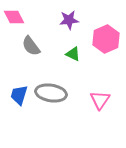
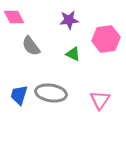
pink hexagon: rotated 16 degrees clockwise
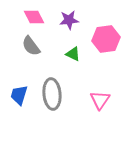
pink diamond: moved 20 px right
gray ellipse: moved 1 px right, 1 px down; rotated 76 degrees clockwise
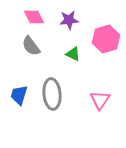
pink hexagon: rotated 8 degrees counterclockwise
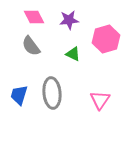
gray ellipse: moved 1 px up
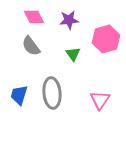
green triangle: rotated 28 degrees clockwise
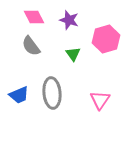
purple star: rotated 24 degrees clockwise
blue trapezoid: rotated 130 degrees counterclockwise
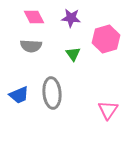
purple star: moved 2 px right, 2 px up; rotated 12 degrees counterclockwise
gray semicircle: rotated 50 degrees counterclockwise
pink triangle: moved 8 px right, 10 px down
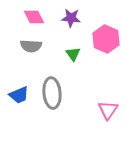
pink hexagon: rotated 20 degrees counterclockwise
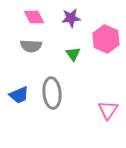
purple star: rotated 12 degrees counterclockwise
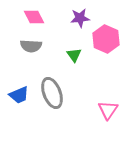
purple star: moved 9 px right
green triangle: moved 1 px right, 1 px down
gray ellipse: rotated 16 degrees counterclockwise
